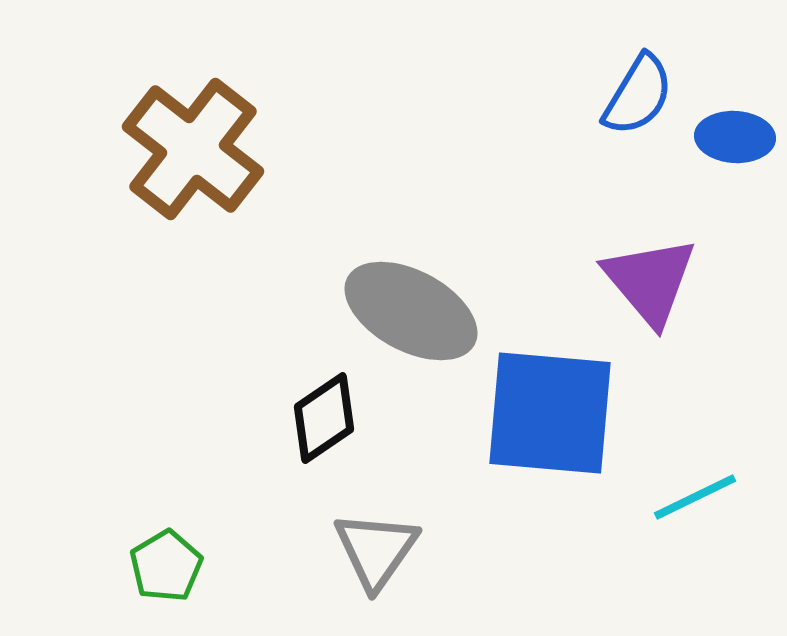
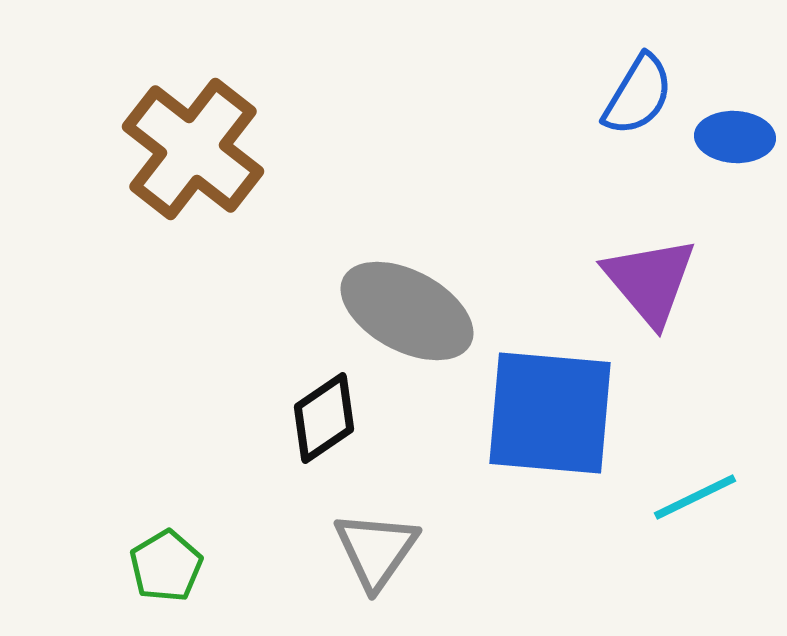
gray ellipse: moved 4 px left
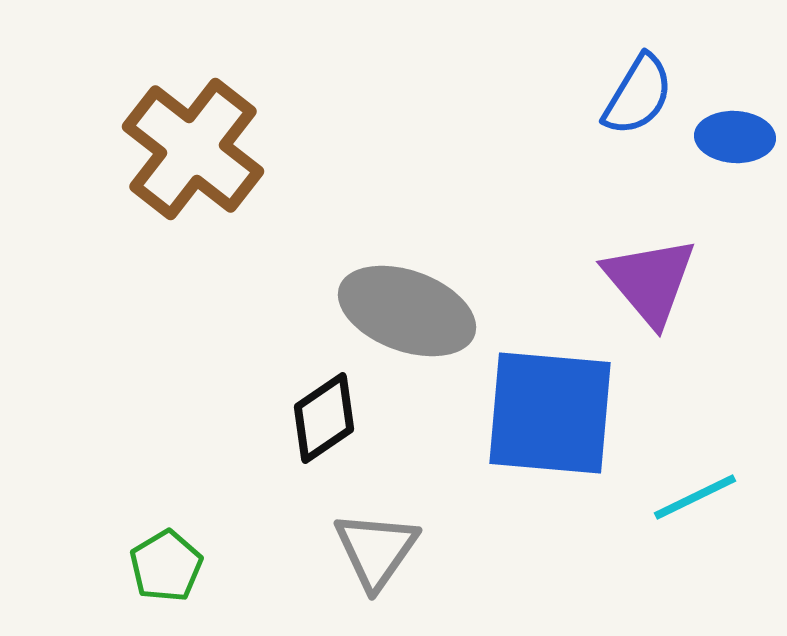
gray ellipse: rotated 8 degrees counterclockwise
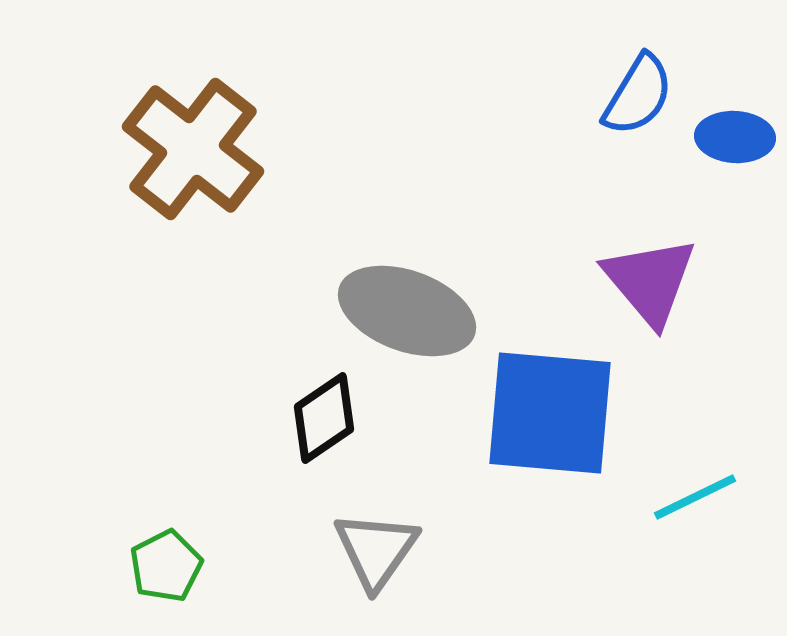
green pentagon: rotated 4 degrees clockwise
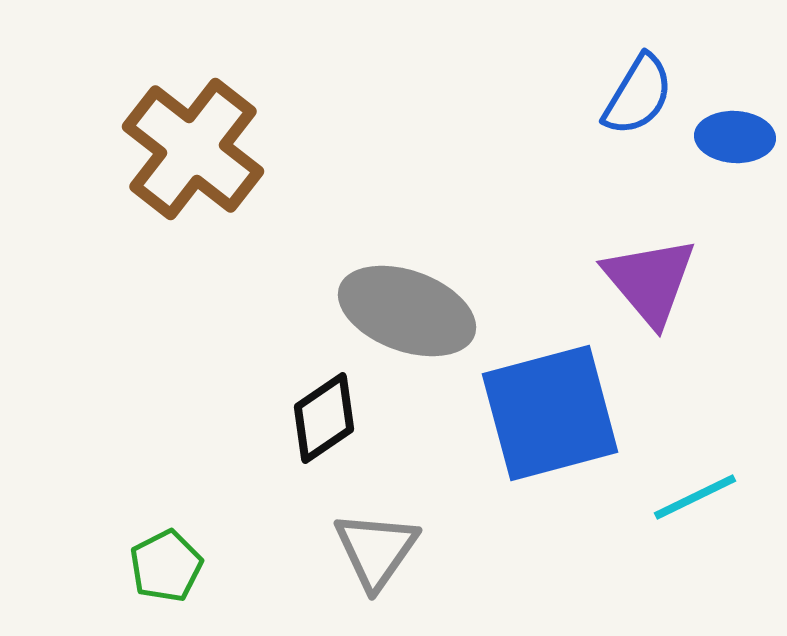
blue square: rotated 20 degrees counterclockwise
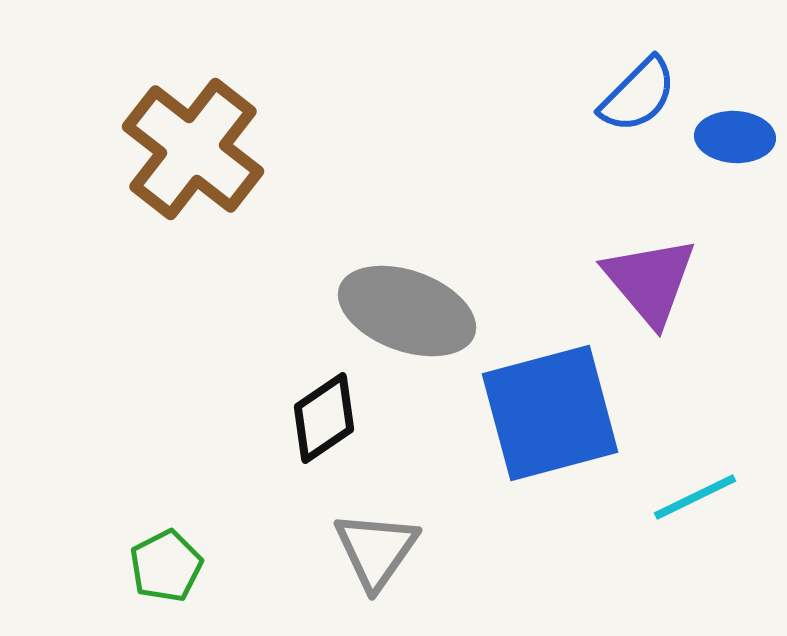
blue semicircle: rotated 14 degrees clockwise
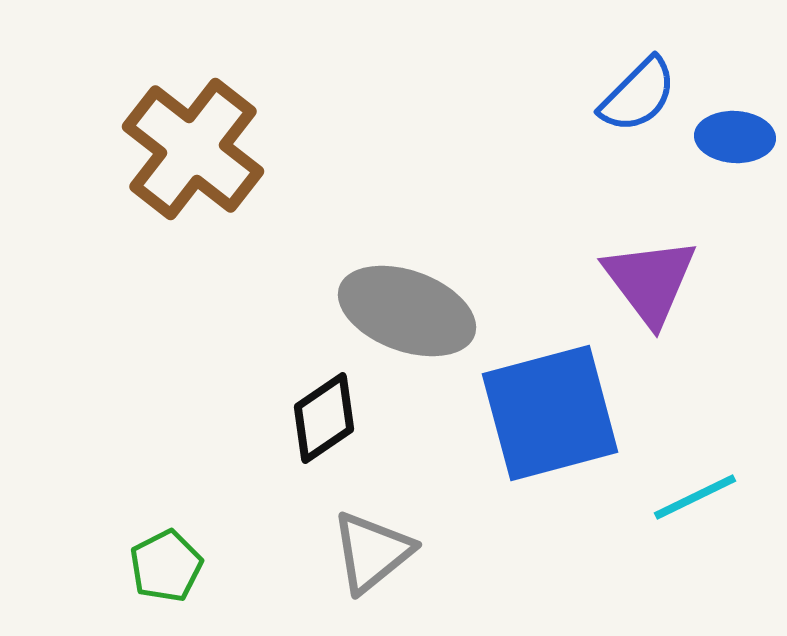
purple triangle: rotated 3 degrees clockwise
gray triangle: moved 4 px left, 2 px down; rotated 16 degrees clockwise
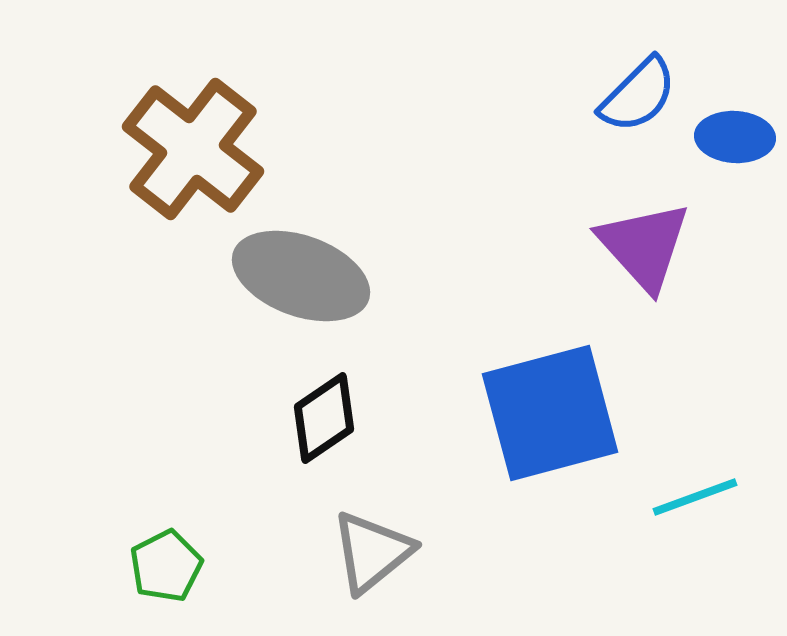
purple triangle: moved 6 px left, 35 px up; rotated 5 degrees counterclockwise
gray ellipse: moved 106 px left, 35 px up
cyan line: rotated 6 degrees clockwise
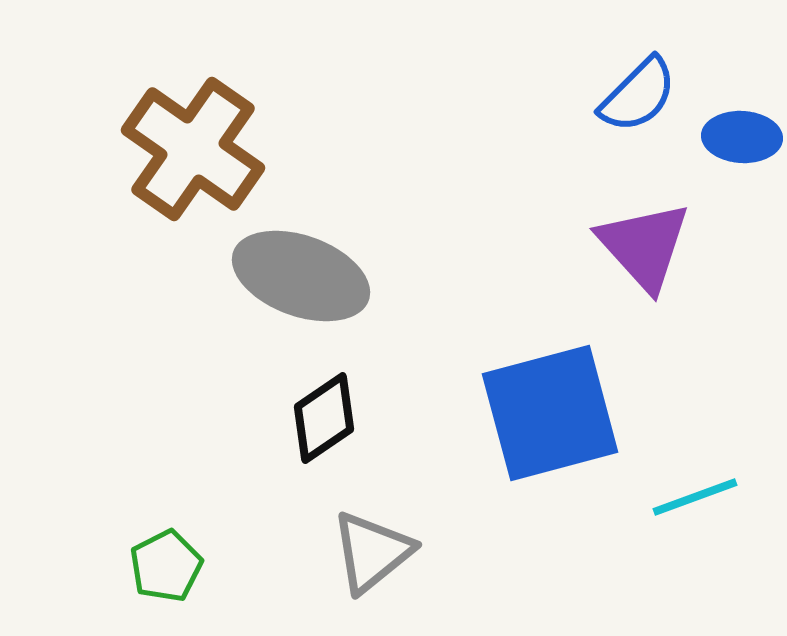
blue ellipse: moved 7 px right
brown cross: rotated 3 degrees counterclockwise
